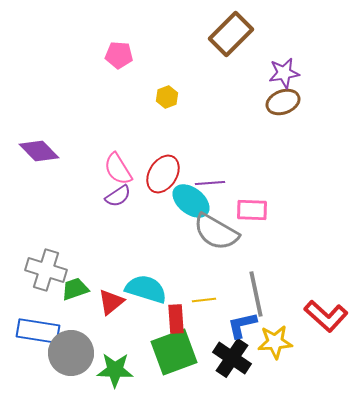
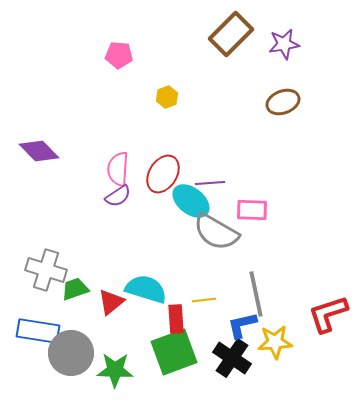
purple star: moved 29 px up
pink semicircle: rotated 36 degrees clockwise
red L-shape: moved 2 px right, 2 px up; rotated 120 degrees clockwise
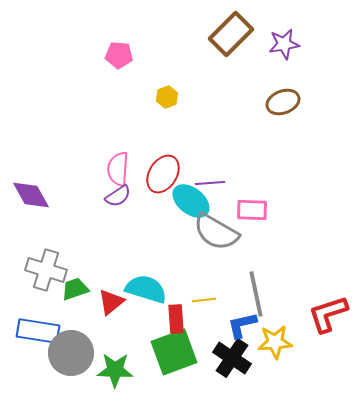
purple diamond: moved 8 px left, 44 px down; rotated 15 degrees clockwise
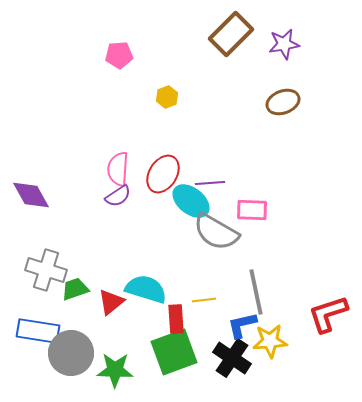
pink pentagon: rotated 8 degrees counterclockwise
gray line: moved 2 px up
yellow star: moved 5 px left, 1 px up
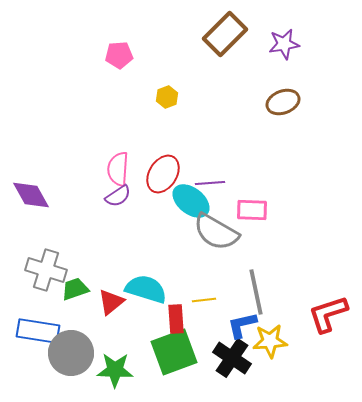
brown rectangle: moved 6 px left
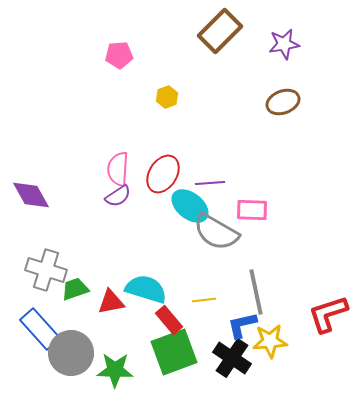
brown rectangle: moved 5 px left, 3 px up
cyan ellipse: moved 1 px left, 5 px down
red triangle: rotated 28 degrees clockwise
red rectangle: moved 7 px left, 1 px down; rotated 36 degrees counterclockwise
blue rectangle: moved 2 px right, 2 px up; rotated 39 degrees clockwise
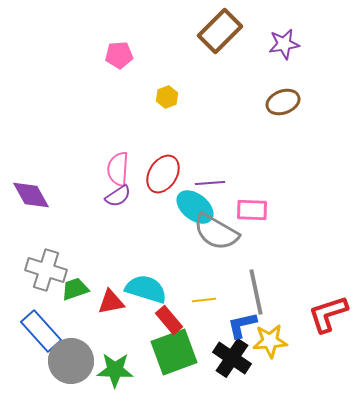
cyan ellipse: moved 5 px right, 1 px down
blue rectangle: moved 1 px right, 2 px down
gray circle: moved 8 px down
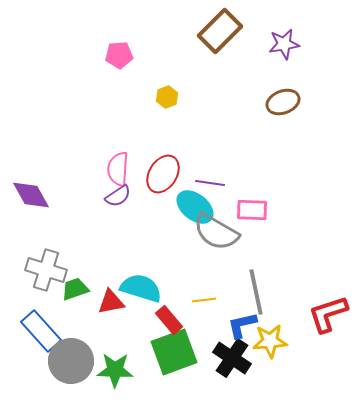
purple line: rotated 12 degrees clockwise
cyan semicircle: moved 5 px left, 1 px up
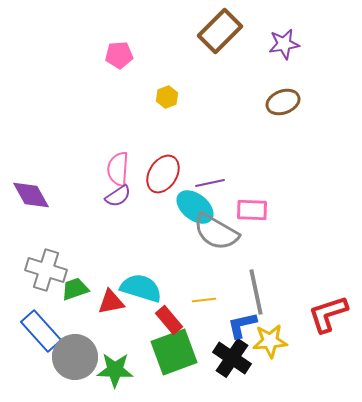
purple line: rotated 20 degrees counterclockwise
gray circle: moved 4 px right, 4 px up
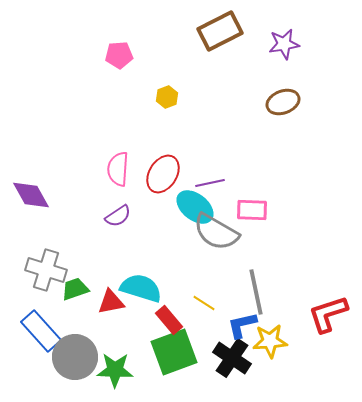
brown rectangle: rotated 18 degrees clockwise
purple semicircle: moved 20 px down
yellow line: moved 3 px down; rotated 40 degrees clockwise
